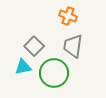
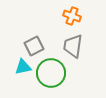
orange cross: moved 4 px right
gray square: rotated 18 degrees clockwise
green circle: moved 3 px left
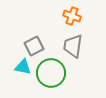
cyan triangle: rotated 24 degrees clockwise
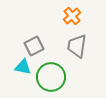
orange cross: rotated 30 degrees clockwise
gray trapezoid: moved 4 px right
green circle: moved 4 px down
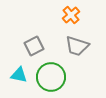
orange cross: moved 1 px left, 1 px up
gray trapezoid: rotated 80 degrees counterclockwise
cyan triangle: moved 4 px left, 8 px down
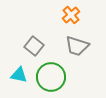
gray square: rotated 24 degrees counterclockwise
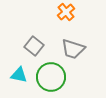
orange cross: moved 5 px left, 3 px up
gray trapezoid: moved 4 px left, 3 px down
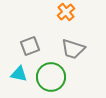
gray square: moved 4 px left; rotated 30 degrees clockwise
cyan triangle: moved 1 px up
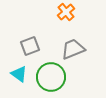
gray trapezoid: rotated 140 degrees clockwise
cyan triangle: rotated 24 degrees clockwise
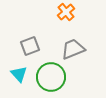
cyan triangle: rotated 12 degrees clockwise
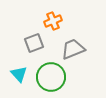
orange cross: moved 13 px left, 9 px down; rotated 18 degrees clockwise
gray square: moved 4 px right, 3 px up
